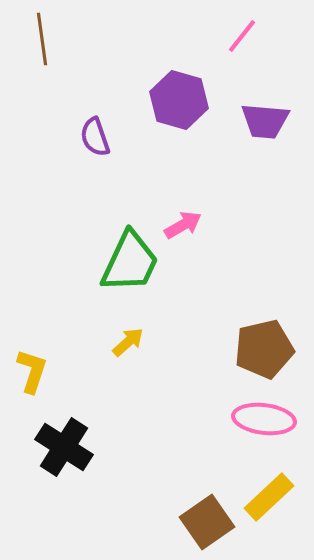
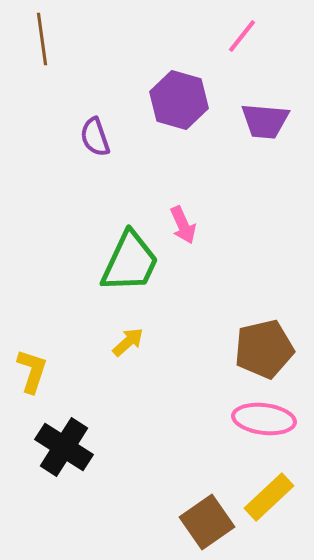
pink arrow: rotated 96 degrees clockwise
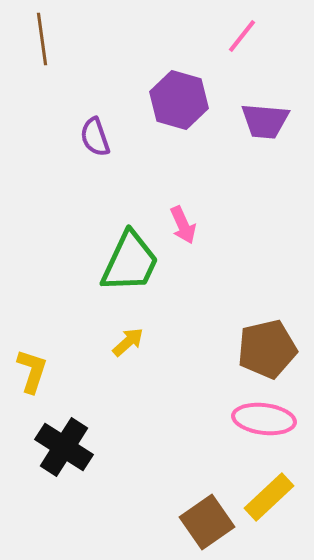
brown pentagon: moved 3 px right
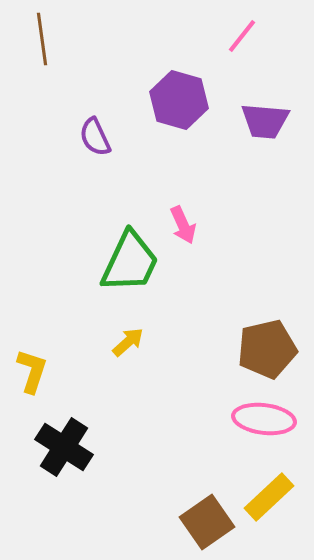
purple semicircle: rotated 6 degrees counterclockwise
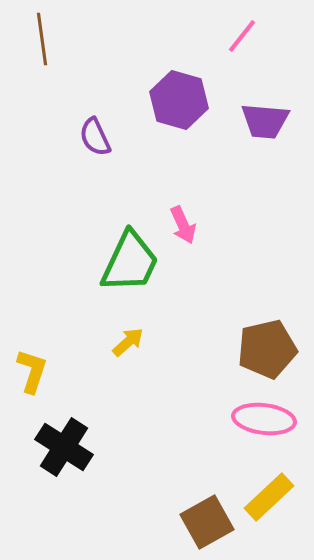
brown square: rotated 6 degrees clockwise
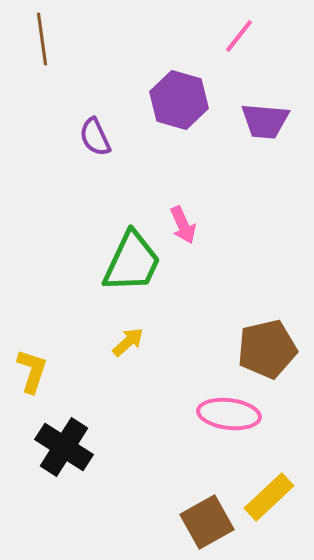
pink line: moved 3 px left
green trapezoid: moved 2 px right
pink ellipse: moved 35 px left, 5 px up
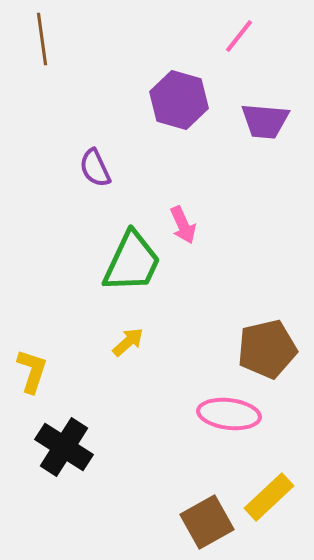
purple semicircle: moved 31 px down
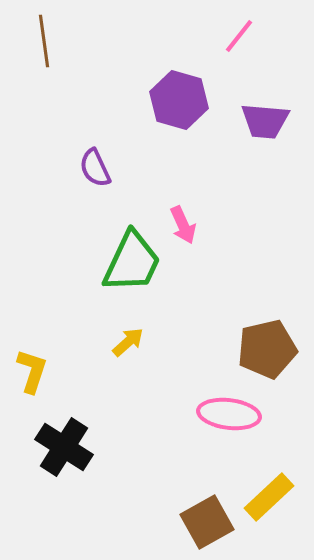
brown line: moved 2 px right, 2 px down
